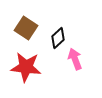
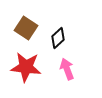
pink arrow: moved 8 px left, 10 px down
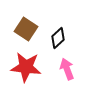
brown square: moved 1 px down
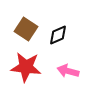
black diamond: moved 3 px up; rotated 20 degrees clockwise
pink arrow: moved 1 px right, 2 px down; rotated 55 degrees counterclockwise
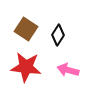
black diamond: rotated 35 degrees counterclockwise
pink arrow: moved 1 px up
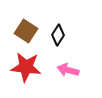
brown square: moved 2 px down
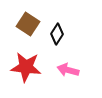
brown square: moved 2 px right, 7 px up
black diamond: moved 1 px left, 1 px up
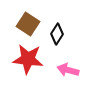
red star: moved 2 px right, 8 px up
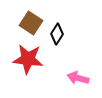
brown square: moved 3 px right, 1 px up
pink arrow: moved 10 px right, 8 px down
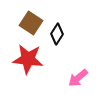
pink arrow: rotated 55 degrees counterclockwise
